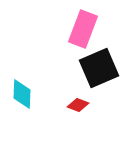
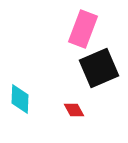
cyan diamond: moved 2 px left, 5 px down
red diamond: moved 4 px left, 5 px down; rotated 40 degrees clockwise
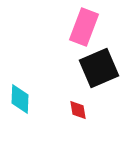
pink rectangle: moved 1 px right, 2 px up
red diamond: moved 4 px right; rotated 20 degrees clockwise
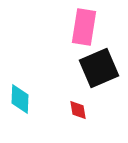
pink rectangle: rotated 12 degrees counterclockwise
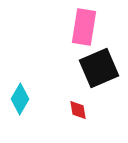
cyan diamond: rotated 28 degrees clockwise
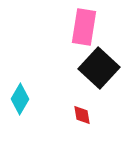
black square: rotated 24 degrees counterclockwise
red diamond: moved 4 px right, 5 px down
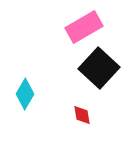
pink rectangle: rotated 51 degrees clockwise
cyan diamond: moved 5 px right, 5 px up
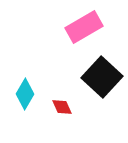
black square: moved 3 px right, 9 px down
red diamond: moved 20 px left, 8 px up; rotated 15 degrees counterclockwise
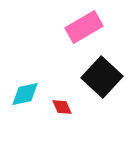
cyan diamond: rotated 48 degrees clockwise
